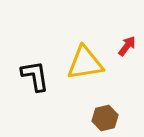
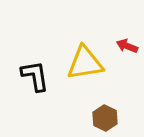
red arrow: rotated 105 degrees counterclockwise
brown hexagon: rotated 20 degrees counterclockwise
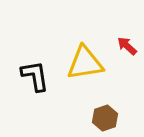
red arrow: rotated 20 degrees clockwise
brown hexagon: rotated 15 degrees clockwise
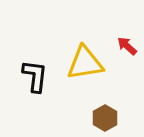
black L-shape: rotated 16 degrees clockwise
brown hexagon: rotated 10 degrees counterclockwise
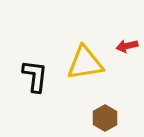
red arrow: rotated 55 degrees counterclockwise
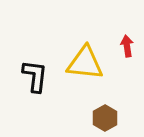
red arrow: rotated 95 degrees clockwise
yellow triangle: rotated 15 degrees clockwise
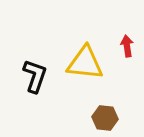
black L-shape: rotated 12 degrees clockwise
brown hexagon: rotated 25 degrees counterclockwise
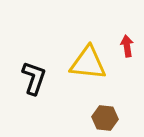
yellow triangle: moved 3 px right
black L-shape: moved 1 px left, 2 px down
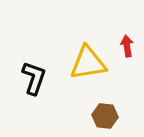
yellow triangle: rotated 15 degrees counterclockwise
brown hexagon: moved 2 px up
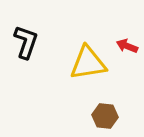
red arrow: rotated 60 degrees counterclockwise
black L-shape: moved 8 px left, 36 px up
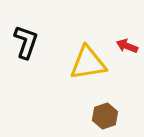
brown hexagon: rotated 25 degrees counterclockwise
